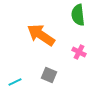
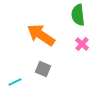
pink cross: moved 3 px right, 8 px up; rotated 16 degrees clockwise
gray square: moved 6 px left, 6 px up
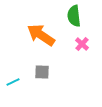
green semicircle: moved 4 px left, 1 px down
gray square: moved 1 px left, 3 px down; rotated 21 degrees counterclockwise
cyan line: moved 2 px left
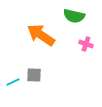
green semicircle: rotated 70 degrees counterclockwise
pink cross: moved 4 px right; rotated 24 degrees counterclockwise
gray square: moved 8 px left, 3 px down
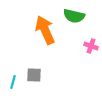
orange arrow: moved 4 px right, 5 px up; rotated 32 degrees clockwise
pink cross: moved 5 px right, 2 px down
cyan line: rotated 48 degrees counterclockwise
